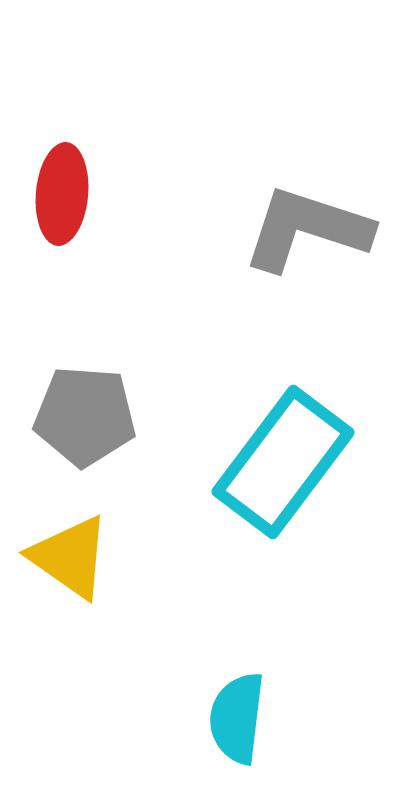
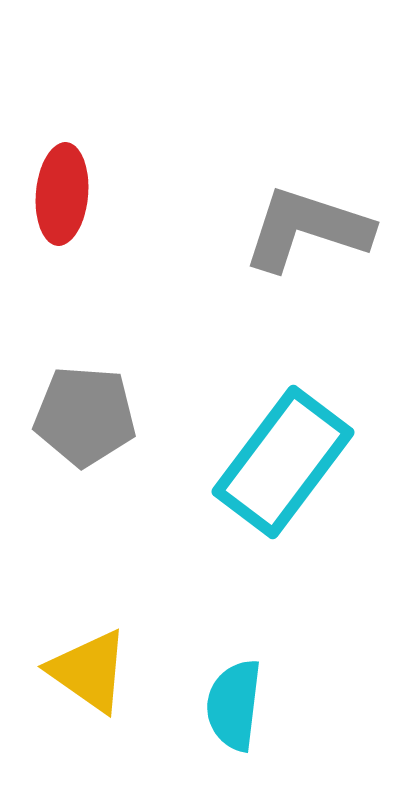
yellow triangle: moved 19 px right, 114 px down
cyan semicircle: moved 3 px left, 13 px up
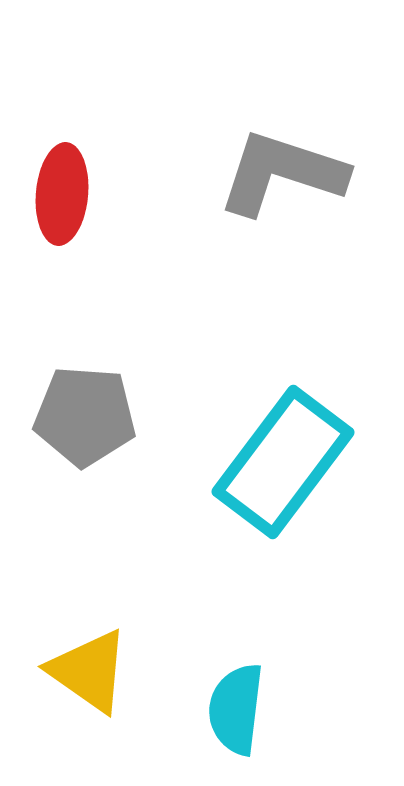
gray L-shape: moved 25 px left, 56 px up
cyan semicircle: moved 2 px right, 4 px down
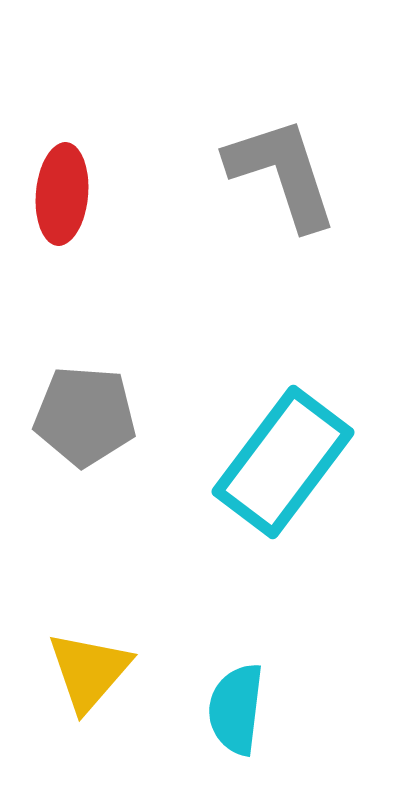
gray L-shape: rotated 54 degrees clockwise
yellow triangle: rotated 36 degrees clockwise
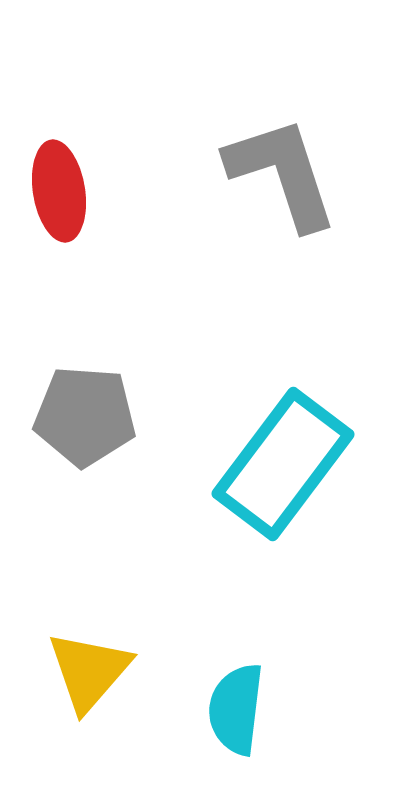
red ellipse: moved 3 px left, 3 px up; rotated 14 degrees counterclockwise
cyan rectangle: moved 2 px down
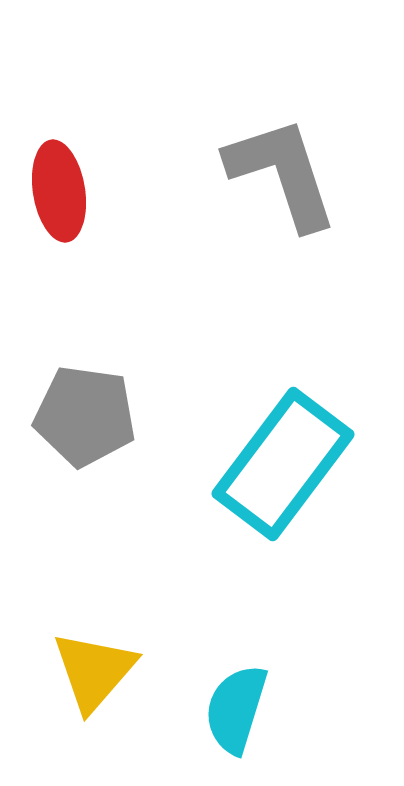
gray pentagon: rotated 4 degrees clockwise
yellow triangle: moved 5 px right
cyan semicircle: rotated 10 degrees clockwise
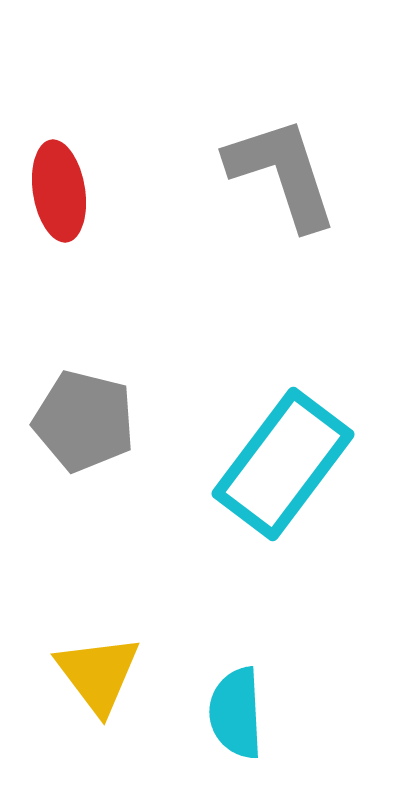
gray pentagon: moved 1 px left, 5 px down; rotated 6 degrees clockwise
yellow triangle: moved 4 px right, 3 px down; rotated 18 degrees counterclockwise
cyan semicircle: moved 4 px down; rotated 20 degrees counterclockwise
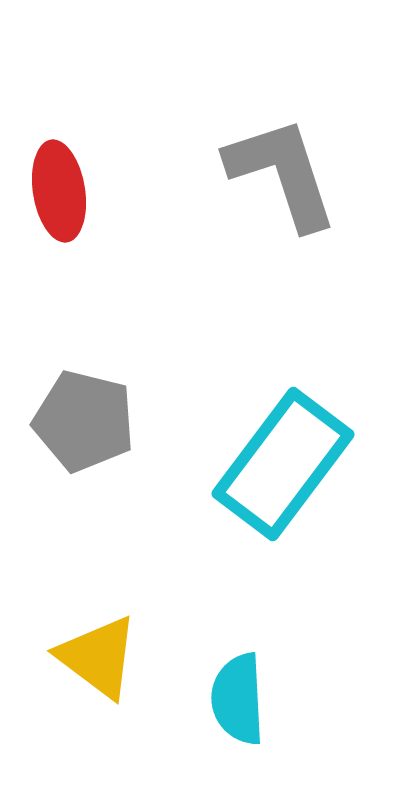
yellow triangle: moved 17 px up; rotated 16 degrees counterclockwise
cyan semicircle: moved 2 px right, 14 px up
